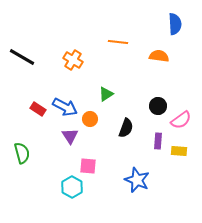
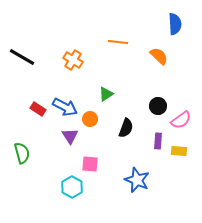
orange semicircle: rotated 36 degrees clockwise
pink square: moved 2 px right, 2 px up
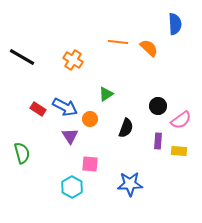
orange semicircle: moved 10 px left, 8 px up
blue star: moved 7 px left, 4 px down; rotated 25 degrees counterclockwise
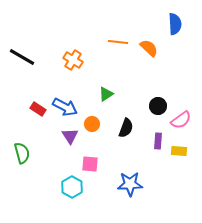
orange circle: moved 2 px right, 5 px down
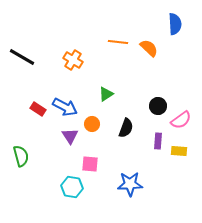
green semicircle: moved 1 px left, 3 px down
cyan hexagon: rotated 20 degrees counterclockwise
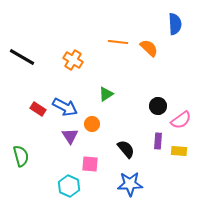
black semicircle: moved 21 px down; rotated 60 degrees counterclockwise
cyan hexagon: moved 3 px left, 1 px up; rotated 15 degrees clockwise
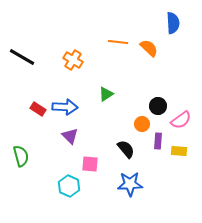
blue semicircle: moved 2 px left, 1 px up
blue arrow: rotated 25 degrees counterclockwise
orange circle: moved 50 px right
purple triangle: rotated 12 degrees counterclockwise
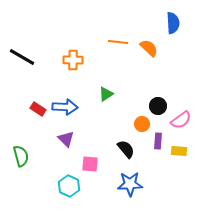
orange cross: rotated 30 degrees counterclockwise
purple triangle: moved 4 px left, 3 px down
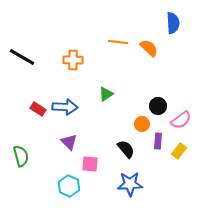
purple triangle: moved 3 px right, 3 px down
yellow rectangle: rotated 56 degrees counterclockwise
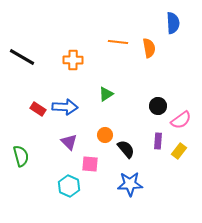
orange semicircle: rotated 36 degrees clockwise
orange circle: moved 37 px left, 11 px down
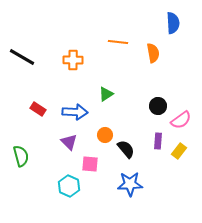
orange semicircle: moved 4 px right, 5 px down
blue arrow: moved 10 px right, 5 px down
